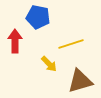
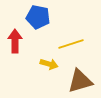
yellow arrow: rotated 30 degrees counterclockwise
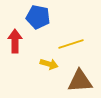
brown triangle: rotated 12 degrees clockwise
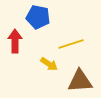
yellow arrow: rotated 18 degrees clockwise
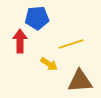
blue pentagon: moved 1 px left, 1 px down; rotated 15 degrees counterclockwise
red arrow: moved 5 px right
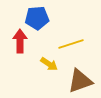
brown triangle: rotated 16 degrees counterclockwise
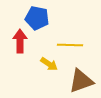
blue pentagon: rotated 15 degrees clockwise
yellow line: moved 1 px left, 1 px down; rotated 20 degrees clockwise
brown triangle: moved 1 px right
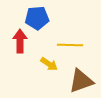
blue pentagon: rotated 15 degrees counterclockwise
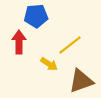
blue pentagon: moved 1 px left, 2 px up
red arrow: moved 1 px left, 1 px down
yellow line: rotated 40 degrees counterclockwise
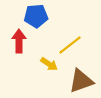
red arrow: moved 1 px up
